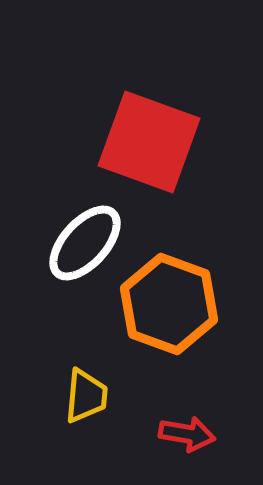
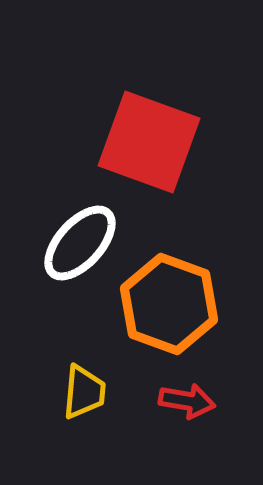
white ellipse: moved 5 px left
yellow trapezoid: moved 2 px left, 4 px up
red arrow: moved 33 px up
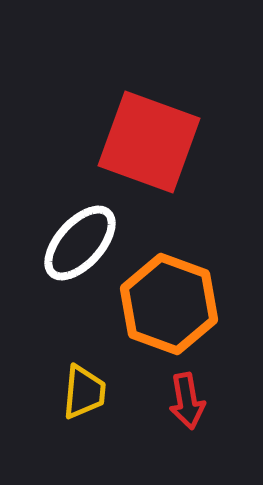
red arrow: rotated 70 degrees clockwise
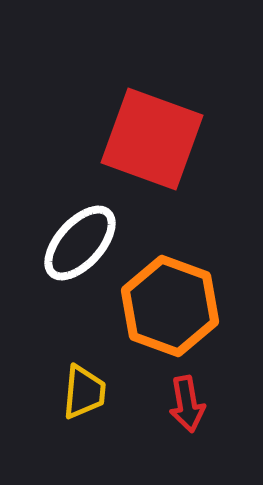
red square: moved 3 px right, 3 px up
orange hexagon: moved 1 px right, 2 px down
red arrow: moved 3 px down
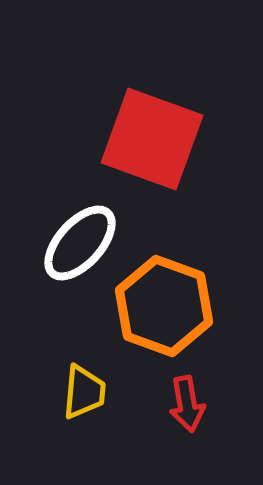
orange hexagon: moved 6 px left
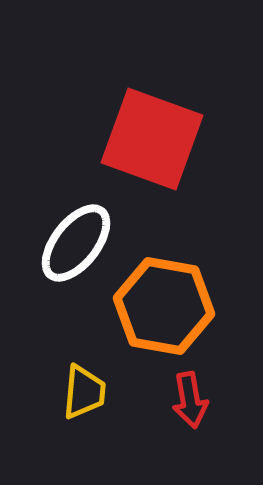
white ellipse: moved 4 px left; rotated 4 degrees counterclockwise
orange hexagon: rotated 10 degrees counterclockwise
red arrow: moved 3 px right, 4 px up
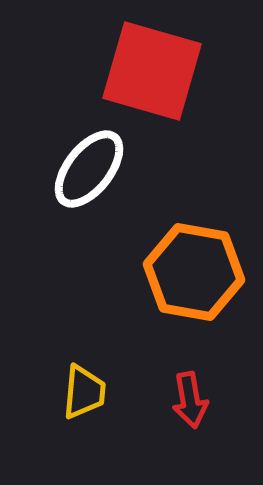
red square: moved 68 px up; rotated 4 degrees counterclockwise
white ellipse: moved 13 px right, 74 px up
orange hexagon: moved 30 px right, 34 px up
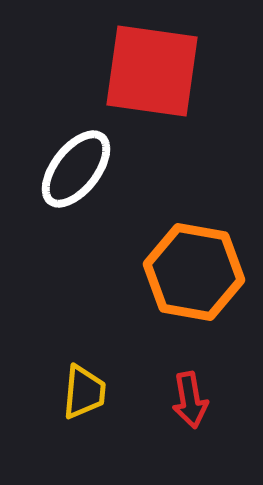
red square: rotated 8 degrees counterclockwise
white ellipse: moved 13 px left
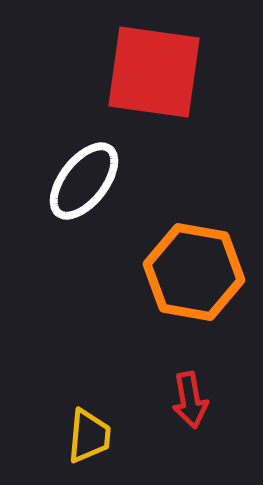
red square: moved 2 px right, 1 px down
white ellipse: moved 8 px right, 12 px down
yellow trapezoid: moved 5 px right, 44 px down
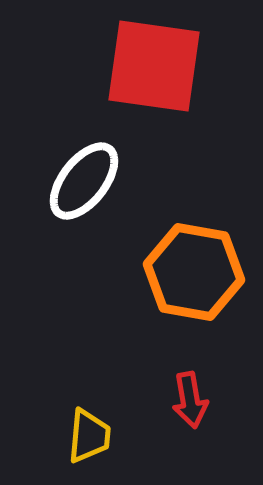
red square: moved 6 px up
